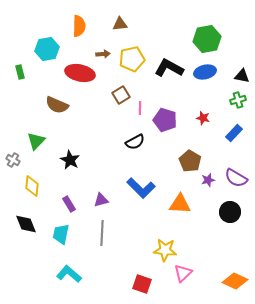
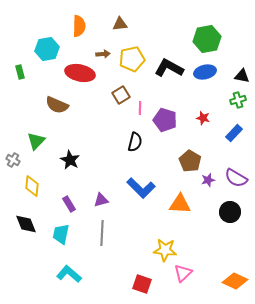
black semicircle: rotated 48 degrees counterclockwise
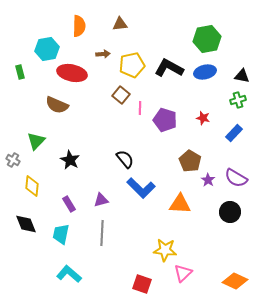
yellow pentagon: moved 6 px down
red ellipse: moved 8 px left
brown square: rotated 18 degrees counterclockwise
black semicircle: moved 10 px left, 17 px down; rotated 54 degrees counterclockwise
purple star: rotated 24 degrees counterclockwise
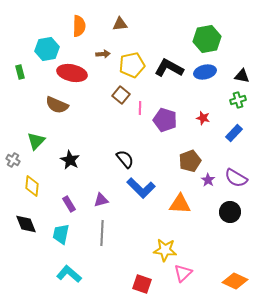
brown pentagon: rotated 20 degrees clockwise
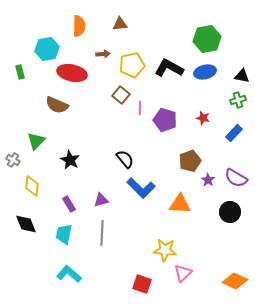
cyan trapezoid: moved 3 px right
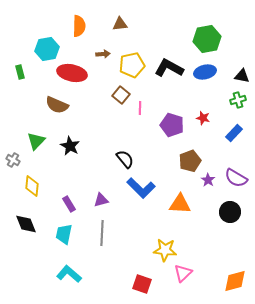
purple pentagon: moved 7 px right, 5 px down
black star: moved 14 px up
orange diamond: rotated 40 degrees counterclockwise
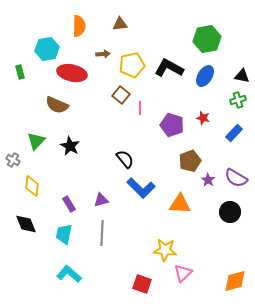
blue ellipse: moved 4 px down; rotated 45 degrees counterclockwise
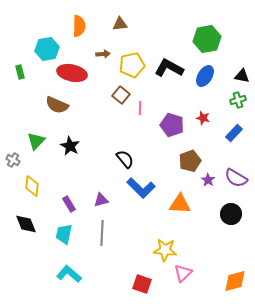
black circle: moved 1 px right, 2 px down
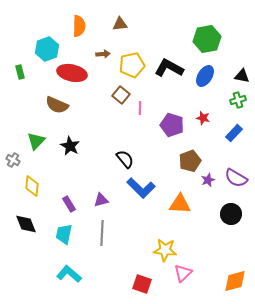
cyan hexagon: rotated 10 degrees counterclockwise
purple star: rotated 16 degrees clockwise
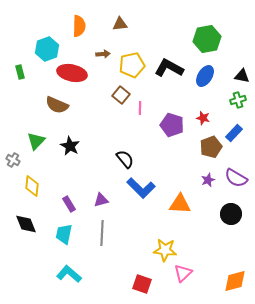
brown pentagon: moved 21 px right, 14 px up
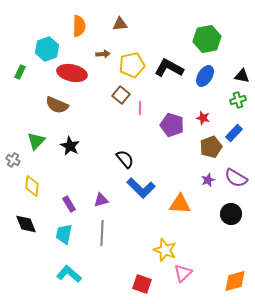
green rectangle: rotated 40 degrees clockwise
yellow star: rotated 15 degrees clockwise
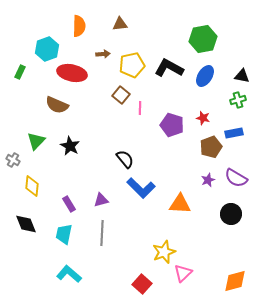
green hexagon: moved 4 px left
blue rectangle: rotated 36 degrees clockwise
yellow star: moved 1 px left, 2 px down; rotated 30 degrees clockwise
red square: rotated 24 degrees clockwise
